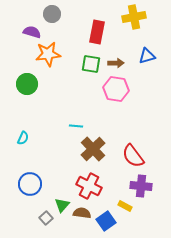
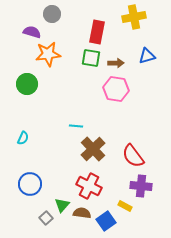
green square: moved 6 px up
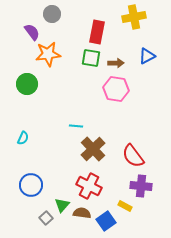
purple semicircle: rotated 36 degrees clockwise
blue triangle: rotated 12 degrees counterclockwise
blue circle: moved 1 px right, 1 px down
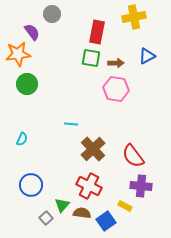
orange star: moved 30 px left
cyan line: moved 5 px left, 2 px up
cyan semicircle: moved 1 px left, 1 px down
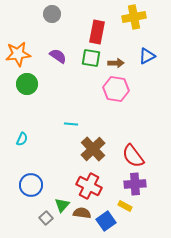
purple semicircle: moved 26 px right, 24 px down; rotated 18 degrees counterclockwise
purple cross: moved 6 px left, 2 px up; rotated 10 degrees counterclockwise
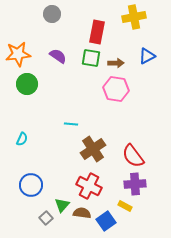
brown cross: rotated 10 degrees clockwise
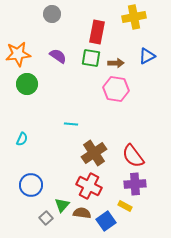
brown cross: moved 1 px right, 4 px down
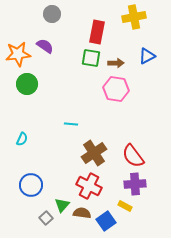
purple semicircle: moved 13 px left, 10 px up
